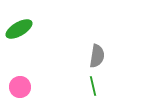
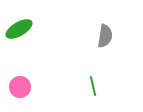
gray semicircle: moved 8 px right, 20 px up
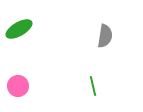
pink circle: moved 2 px left, 1 px up
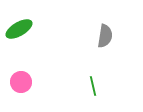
pink circle: moved 3 px right, 4 px up
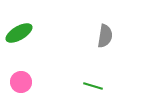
green ellipse: moved 4 px down
green line: rotated 60 degrees counterclockwise
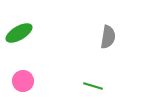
gray semicircle: moved 3 px right, 1 px down
pink circle: moved 2 px right, 1 px up
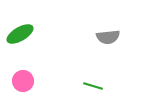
green ellipse: moved 1 px right, 1 px down
gray semicircle: rotated 75 degrees clockwise
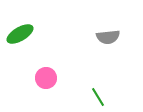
pink circle: moved 23 px right, 3 px up
green line: moved 5 px right, 11 px down; rotated 42 degrees clockwise
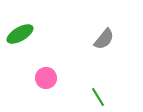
gray semicircle: moved 4 px left, 2 px down; rotated 45 degrees counterclockwise
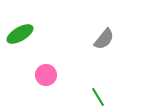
pink circle: moved 3 px up
